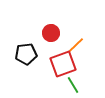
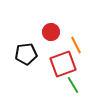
red circle: moved 1 px up
orange line: rotated 72 degrees counterclockwise
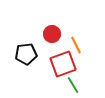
red circle: moved 1 px right, 2 px down
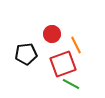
green line: moved 2 px left, 1 px up; rotated 30 degrees counterclockwise
